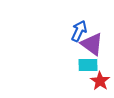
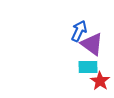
cyan rectangle: moved 2 px down
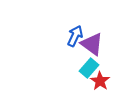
blue arrow: moved 4 px left, 5 px down
cyan rectangle: moved 1 px right, 1 px down; rotated 48 degrees counterclockwise
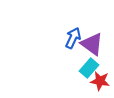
blue arrow: moved 2 px left, 2 px down
red star: rotated 24 degrees counterclockwise
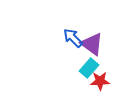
blue arrow: rotated 70 degrees counterclockwise
red star: rotated 12 degrees counterclockwise
